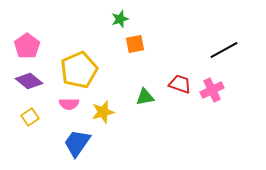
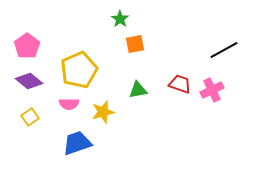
green star: rotated 18 degrees counterclockwise
green triangle: moved 7 px left, 7 px up
blue trapezoid: rotated 36 degrees clockwise
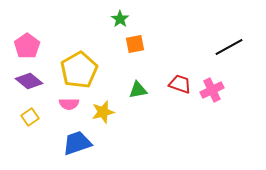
black line: moved 5 px right, 3 px up
yellow pentagon: rotated 6 degrees counterclockwise
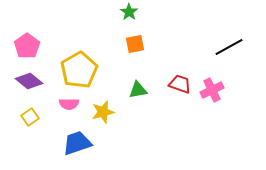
green star: moved 9 px right, 7 px up
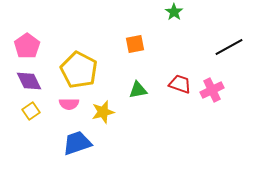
green star: moved 45 px right
yellow pentagon: rotated 15 degrees counterclockwise
purple diamond: rotated 24 degrees clockwise
yellow square: moved 1 px right, 6 px up
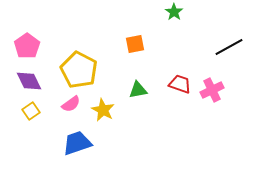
pink semicircle: moved 2 px right; rotated 36 degrees counterclockwise
yellow star: moved 2 px up; rotated 30 degrees counterclockwise
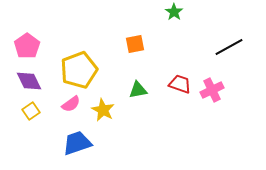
yellow pentagon: rotated 24 degrees clockwise
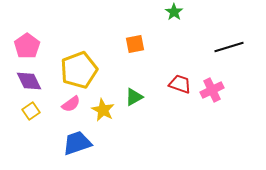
black line: rotated 12 degrees clockwise
green triangle: moved 4 px left, 7 px down; rotated 18 degrees counterclockwise
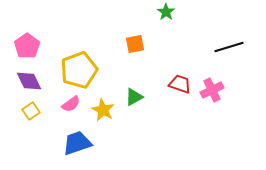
green star: moved 8 px left
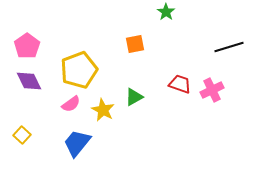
yellow square: moved 9 px left, 24 px down; rotated 12 degrees counterclockwise
blue trapezoid: rotated 32 degrees counterclockwise
